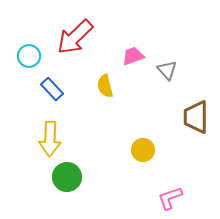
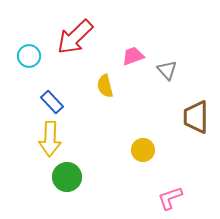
blue rectangle: moved 13 px down
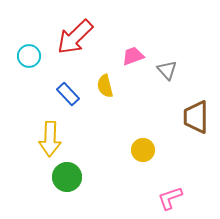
blue rectangle: moved 16 px right, 8 px up
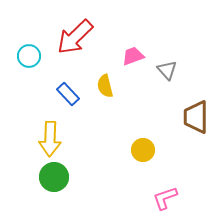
green circle: moved 13 px left
pink L-shape: moved 5 px left
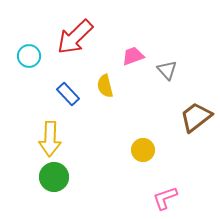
brown trapezoid: rotated 52 degrees clockwise
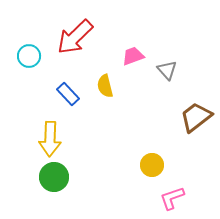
yellow circle: moved 9 px right, 15 px down
pink L-shape: moved 7 px right
